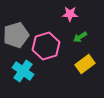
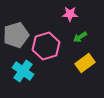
yellow rectangle: moved 1 px up
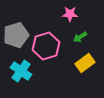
cyan cross: moved 2 px left
